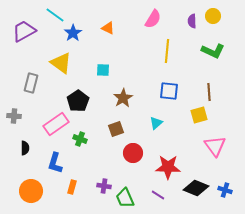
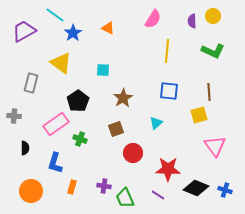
red star: moved 2 px down
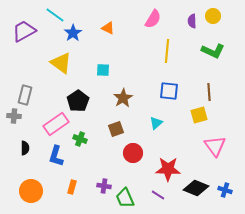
gray rectangle: moved 6 px left, 12 px down
blue L-shape: moved 1 px right, 7 px up
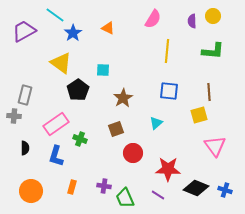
green L-shape: rotated 20 degrees counterclockwise
black pentagon: moved 11 px up
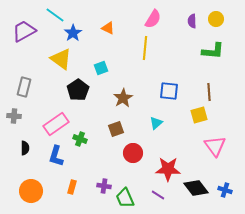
yellow circle: moved 3 px right, 3 px down
yellow line: moved 22 px left, 3 px up
yellow triangle: moved 4 px up
cyan square: moved 2 px left, 2 px up; rotated 24 degrees counterclockwise
gray rectangle: moved 1 px left, 8 px up
black diamond: rotated 30 degrees clockwise
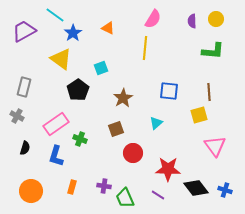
gray cross: moved 3 px right; rotated 24 degrees clockwise
black semicircle: rotated 16 degrees clockwise
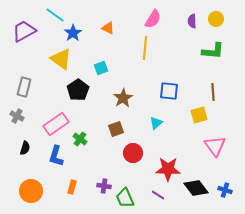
brown line: moved 4 px right
green cross: rotated 16 degrees clockwise
